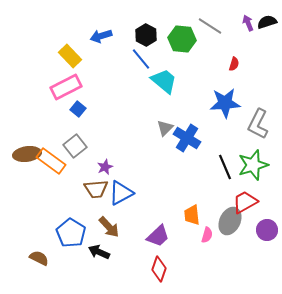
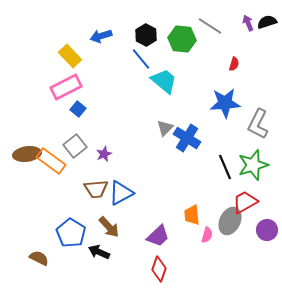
purple star: moved 1 px left, 13 px up
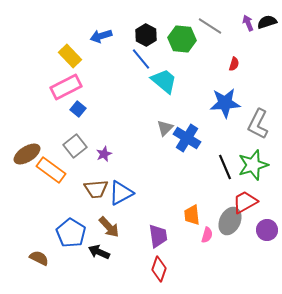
brown ellipse: rotated 24 degrees counterclockwise
orange rectangle: moved 9 px down
purple trapezoid: rotated 55 degrees counterclockwise
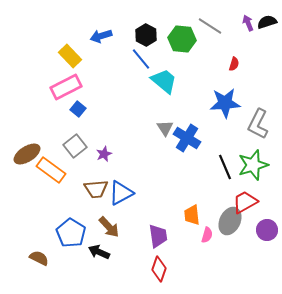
gray triangle: rotated 18 degrees counterclockwise
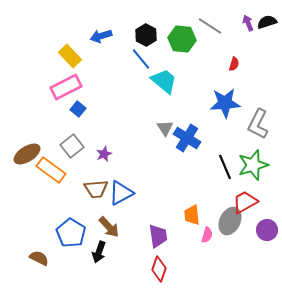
gray square: moved 3 px left
black arrow: rotated 95 degrees counterclockwise
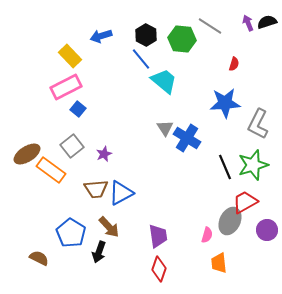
orange trapezoid: moved 27 px right, 48 px down
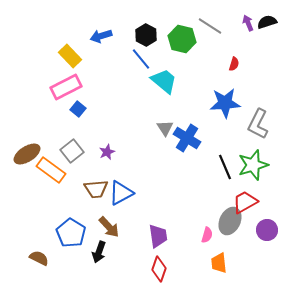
green hexagon: rotated 8 degrees clockwise
gray square: moved 5 px down
purple star: moved 3 px right, 2 px up
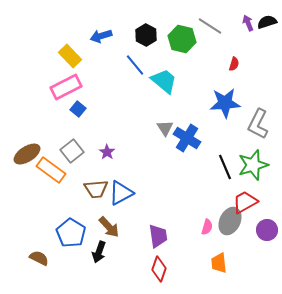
blue line: moved 6 px left, 6 px down
purple star: rotated 14 degrees counterclockwise
pink semicircle: moved 8 px up
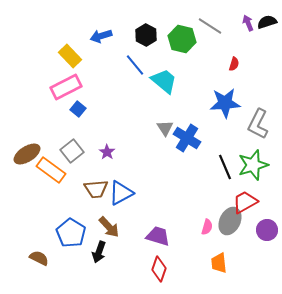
purple trapezoid: rotated 65 degrees counterclockwise
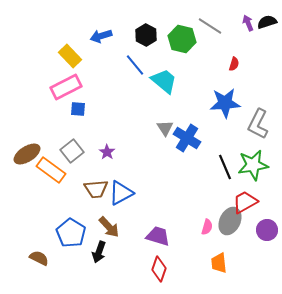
blue square: rotated 35 degrees counterclockwise
green star: rotated 8 degrees clockwise
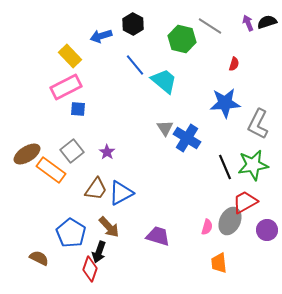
black hexagon: moved 13 px left, 11 px up
brown trapezoid: rotated 50 degrees counterclockwise
red diamond: moved 69 px left
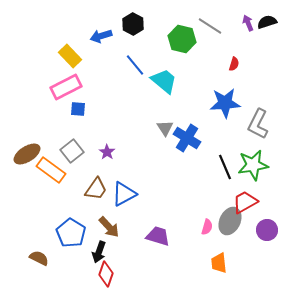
blue triangle: moved 3 px right, 1 px down
red diamond: moved 16 px right, 5 px down
